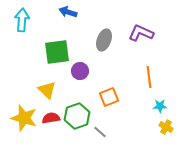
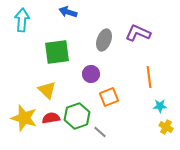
purple L-shape: moved 3 px left
purple circle: moved 11 px right, 3 px down
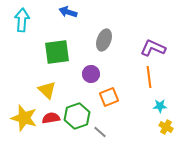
purple L-shape: moved 15 px right, 15 px down
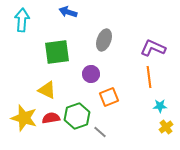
yellow triangle: rotated 18 degrees counterclockwise
yellow cross: rotated 24 degrees clockwise
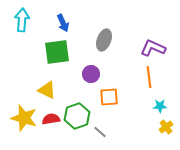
blue arrow: moved 5 px left, 11 px down; rotated 132 degrees counterclockwise
orange square: rotated 18 degrees clockwise
red semicircle: moved 1 px down
